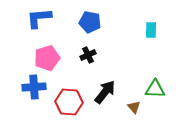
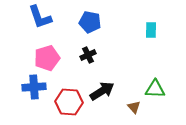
blue L-shape: moved 1 px right, 1 px up; rotated 104 degrees counterclockwise
black arrow: moved 3 px left, 1 px up; rotated 20 degrees clockwise
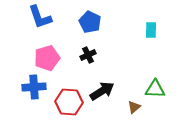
blue pentagon: rotated 15 degrees clockwise
brown triangle: rotated 32 degrees clockwise
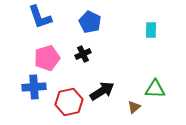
black cross: moved 5 px left, 1 px up
red hexagon: rotated 16 degrees counterclockwise
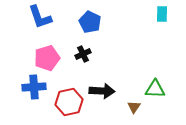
cyan rectangle: moved 11 px right, 16 px up
black arrow: rotated 35 degrees clockwise
brown triangle: rotated 16 degrees counterclockwise
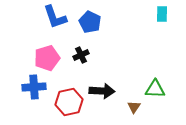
blue L-shape: moved 15 px right
black cross: moved 2 px left, 1 px down
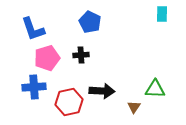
blue L-shape: moved 22 px left, 12 px down
black cross: rotated 21 degrees clockwise
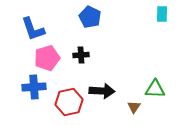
blue pentagon: moved 5 px up
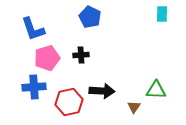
green triangle: moved 1 px right, 1 px down
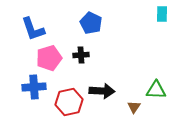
blue pentagon: moved 1 px right, 6 px down
pink pentagon: moved 2 px right
